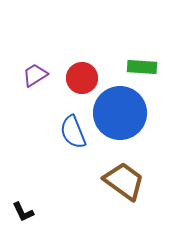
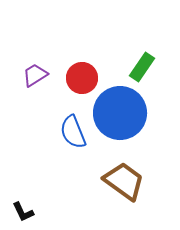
green rectangle: rotated 60 degrees counterclockwise
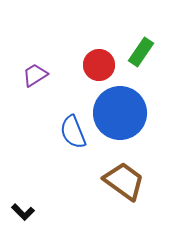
green rectangle: moved 1 px left, 15 px up
red circle: moved 17 px right, 13 px up
black L-shape: rotated 20 degrees counterclockwise
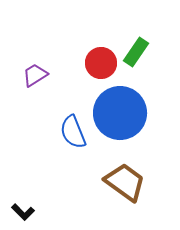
green rectangle: moved 5 px left
red circle: moved 2 px right, 2 px up
brown trapezoid: moved 1 px right, 1 px down
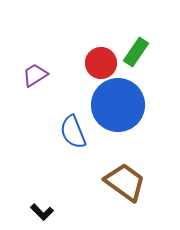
blue circle: moved 2 px left, 8 px up
black L-shape: moved 19 px right
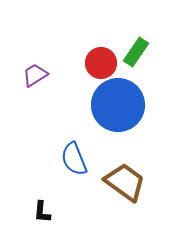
blue semicircle: moved 1 px right, 27 px down
black L-shape: rotated 50 degrees clockwise
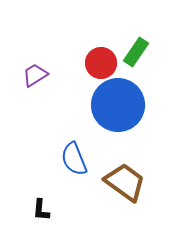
black L-shape: moved 1 px left, 2 px up
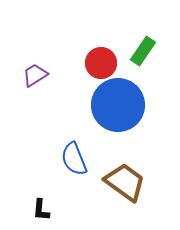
green rectangle: moved 7 px right, 1 px up
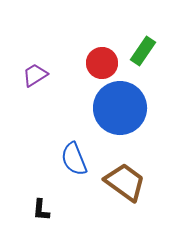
red circle: moved 1 px right
blue circle: moved 2 px right, 3 px down
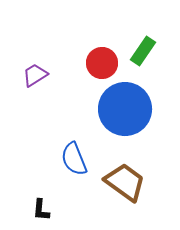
blue circle: moved 5 px right, 1 px down
